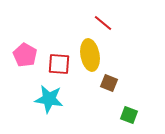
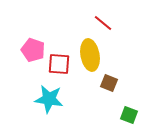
pink pentagon: moved 8 px right, 5 px up; rotated 10 degrees counterclockwise
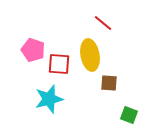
brown square: rotated 18 degrees counterclockwise
cyan star: rotated 24 degrees counterclockwise
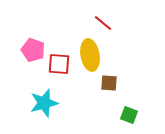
cyan star: moved 5 px left, 4 px down
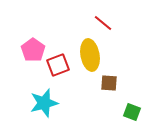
pink pentagon: rotated 15 degrees clockwise
red square: moved 1 px left, 1 px down; rotated 25 degrees counterclockwise
green square: moved 3 px right, 3 px up
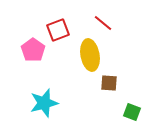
red square: moved 35 px up
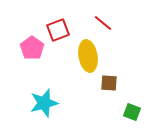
pink pentagon: moved 1 px left, 2 px up
yellow ellipse: moved 2 px left, 1 px down
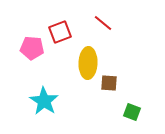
red square: moved 2 px right, 2 px down
pink pentagon: rotated 30 degrees counterclockwise
yellow ellipse: moved 7 px down; rotated 12 degrees clockwise
cyan star: moved 2 px up; rotated 24 degrees counterclockwise
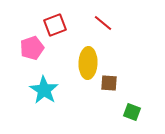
red square: moved 5 px left, 7 px up
pink pentagon: rotated 25 degrees counterclockwise
cyan star: moved 11 px up
